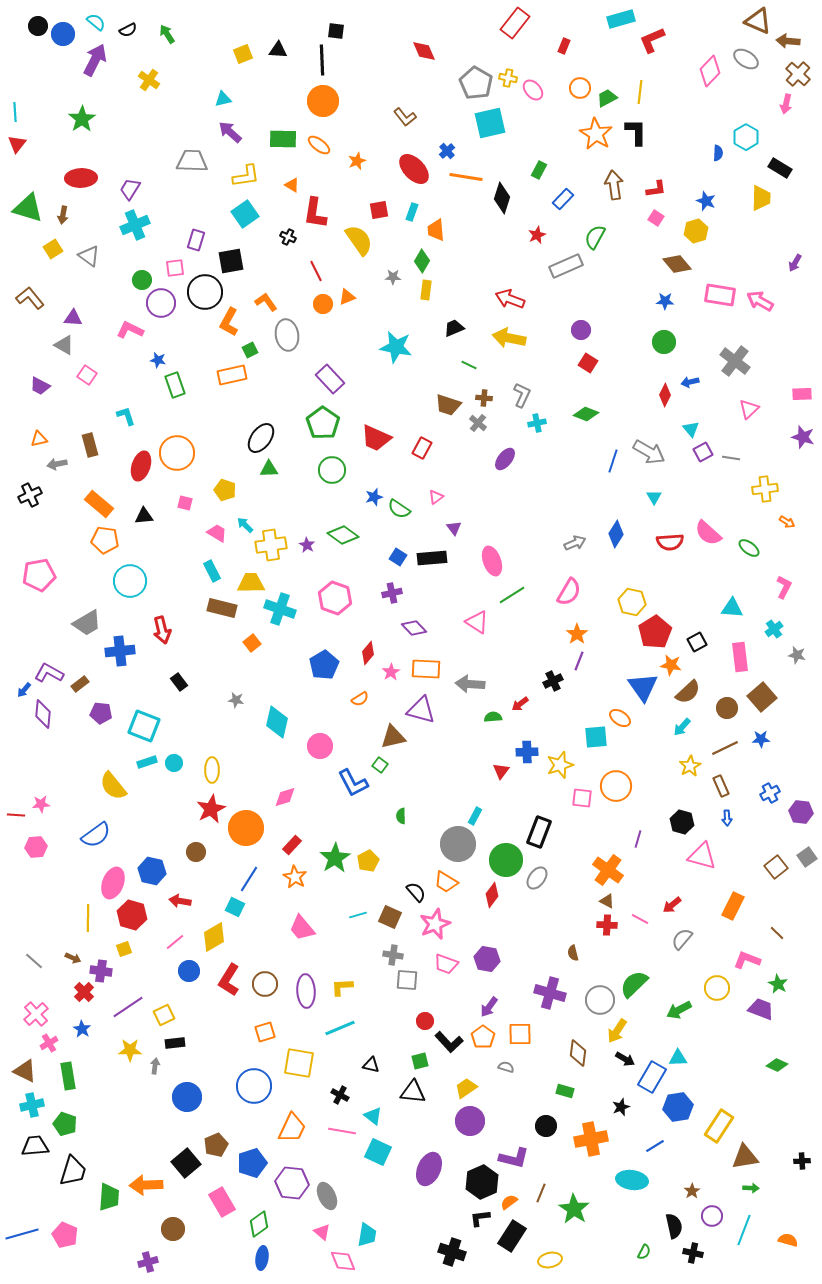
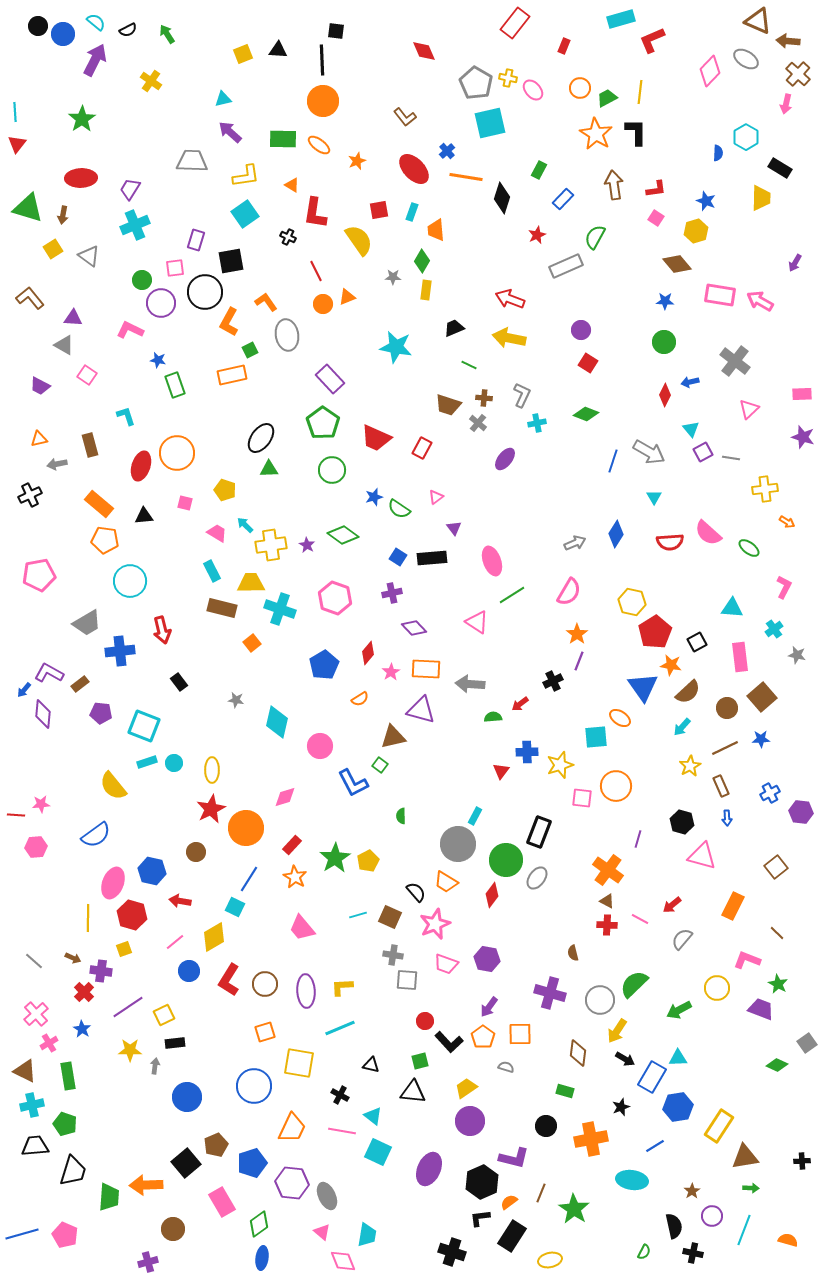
yellow cross at (149, 80): moved 2 px right, 1 px down
gray square at (807, 857): moved 186 px down
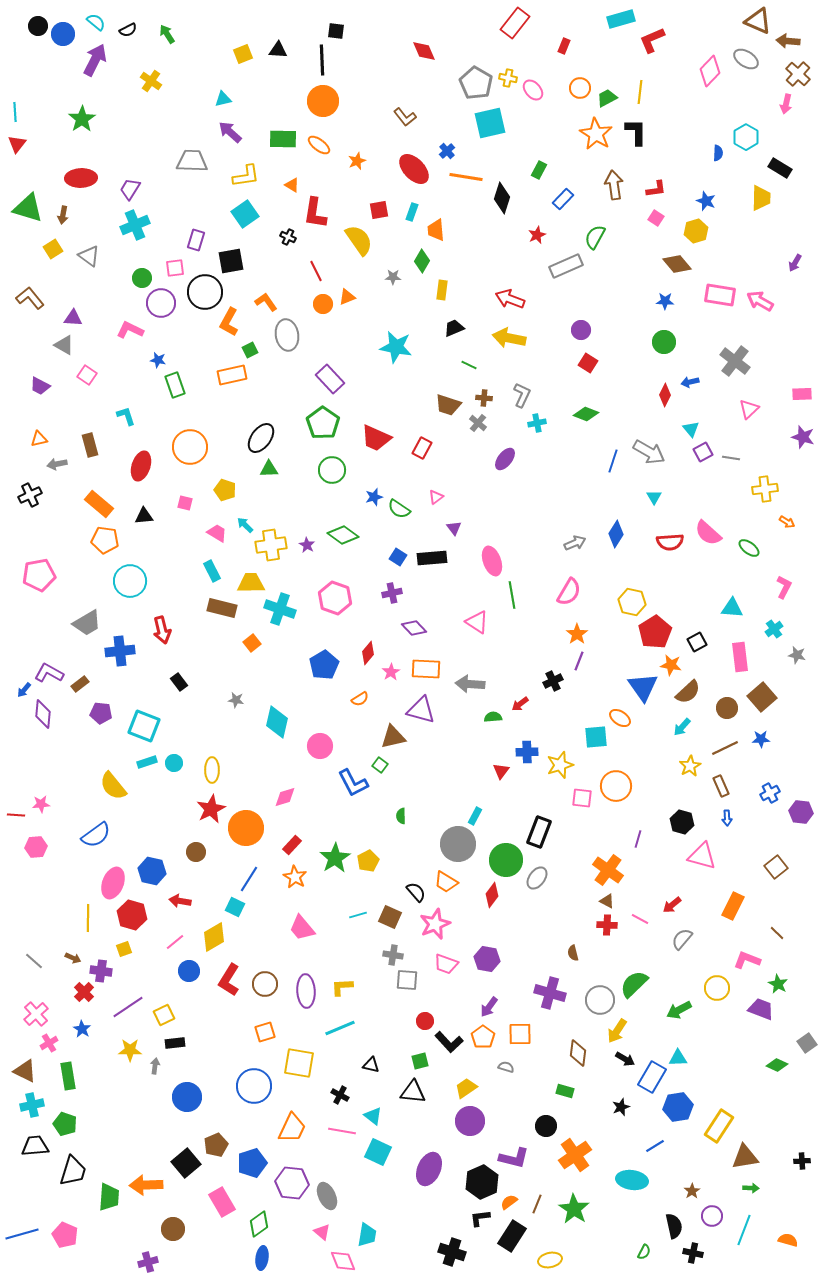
green circle at (142, 280): moved 2 px up
yellow rectangle at (426, 290): moved 16 px right
orange circle at (177, 453): moved 13 px right, 6 px up
green line at (512, 595): rotated 68 degrees counterclockwise
orange cross at (591, 1139): moved 16 px left, 16 px down; rotated 24 degrees counterclockwise
brown line at (541, 1193): moved 4 px left, 11 px down
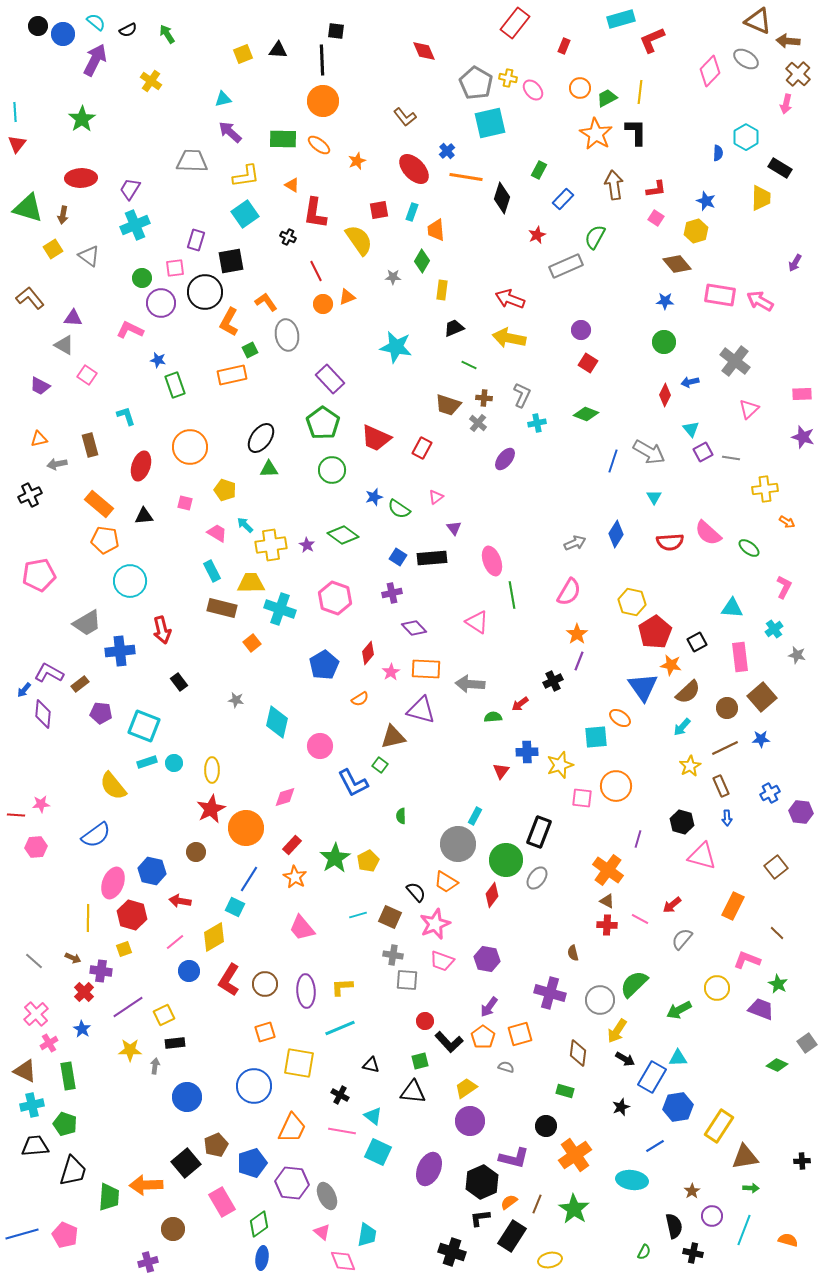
pink trapezoid at (446, 964): moved 4 px left, 3 px up
orange square at (520, 1034): rotated 15 degrees counterclockwise
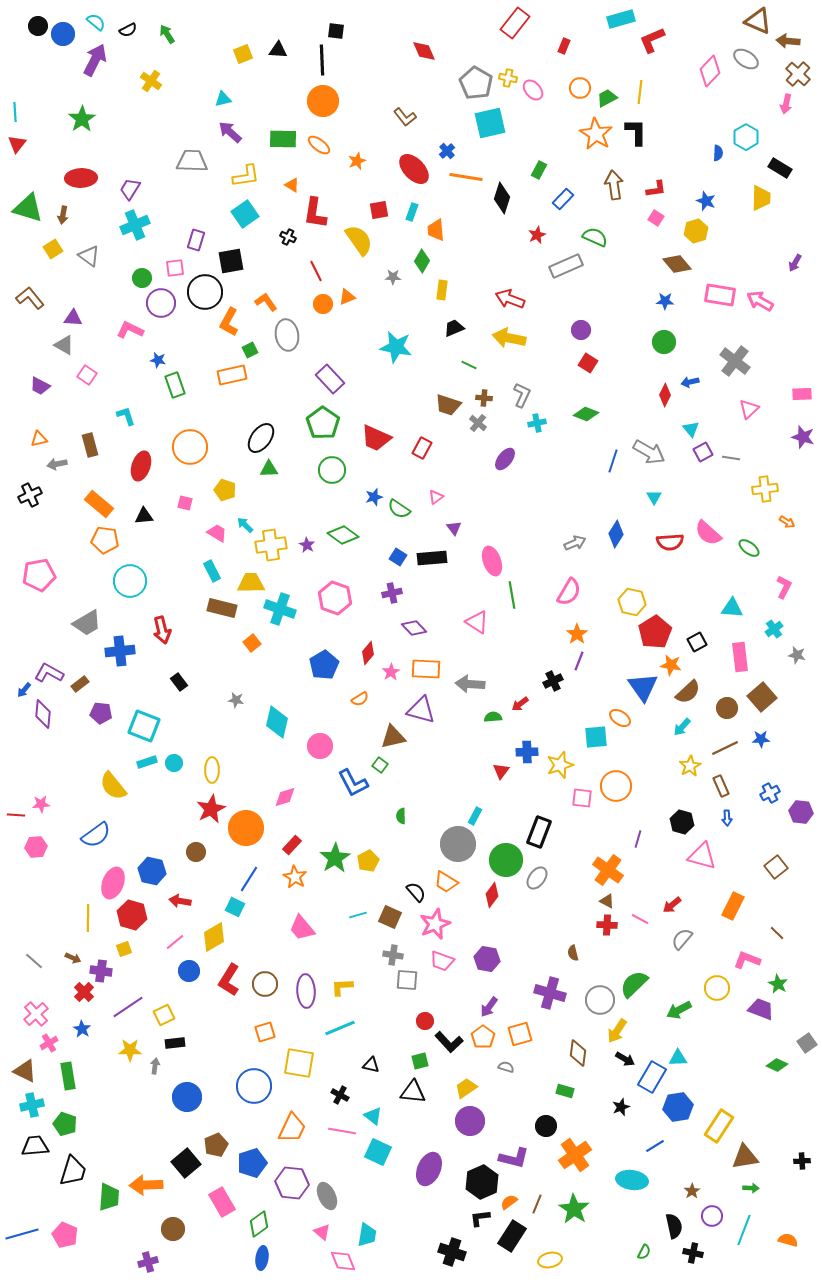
green semicircle at (595, 237): rotated 85 degrees clockwise
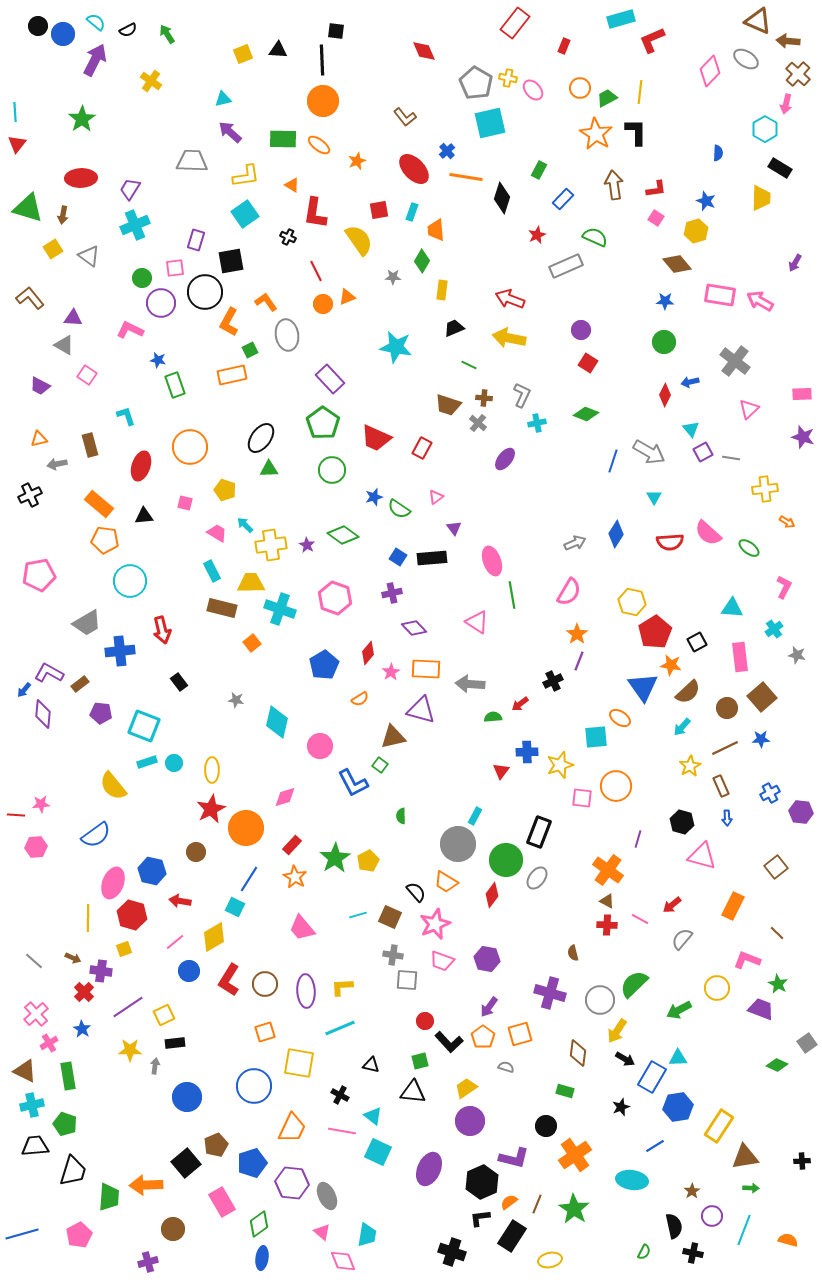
cyan hexagon at (746, 137): moved 19 px right, 8 px up
pink pentagon at (65, 1235): moved 14 px right; rotated 20 degrees clockwise
